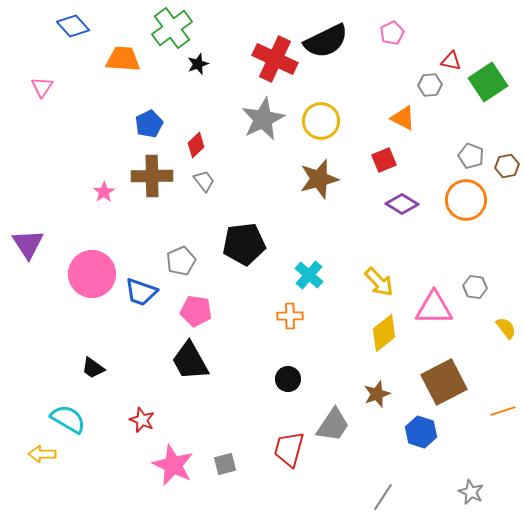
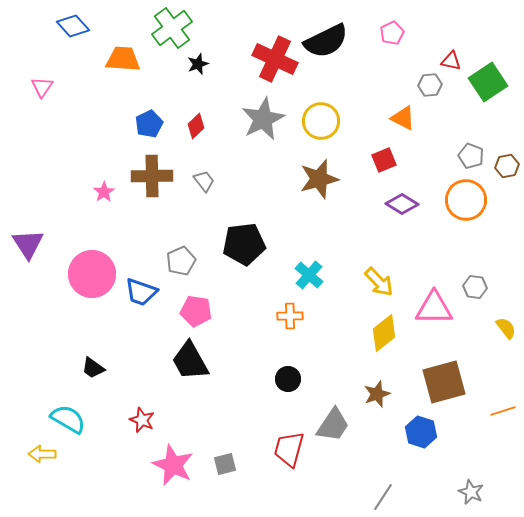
red diamond at (196, 145): moved 19 px up
brown square at (444, 382): rotated 12 degrees clockwise
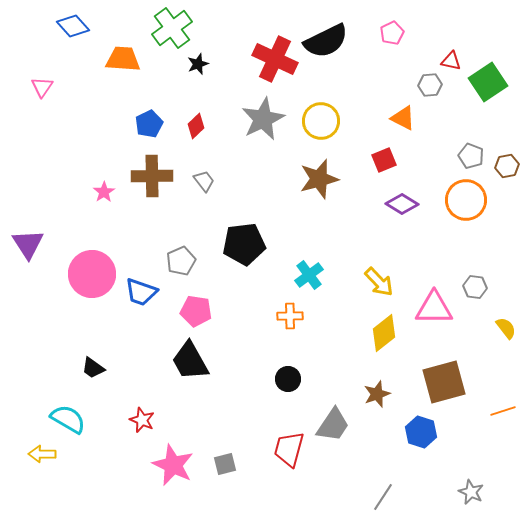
cyan cross at (309, 275): rotated 12 degrees clockwise
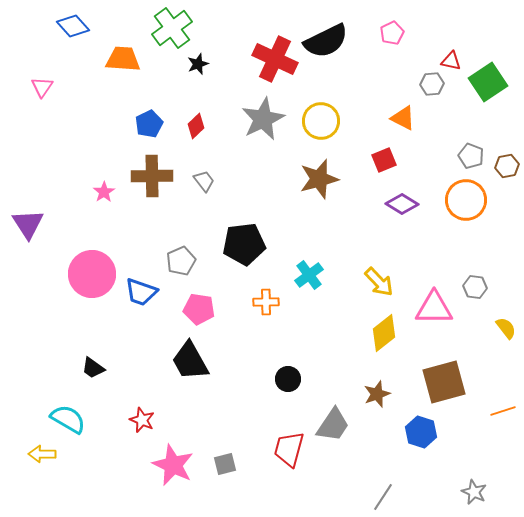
gray hexagon at (430, 85): moved 2 px right, 1 px up
purple triangle at (28, 244): moved 20 px up
pink pentagon at (196, 311): moved 3 px right, 2 px up
orange cross at (290, 316): moved 24 px left, 14 px up
gray star at (471, 492): moved 3 px right
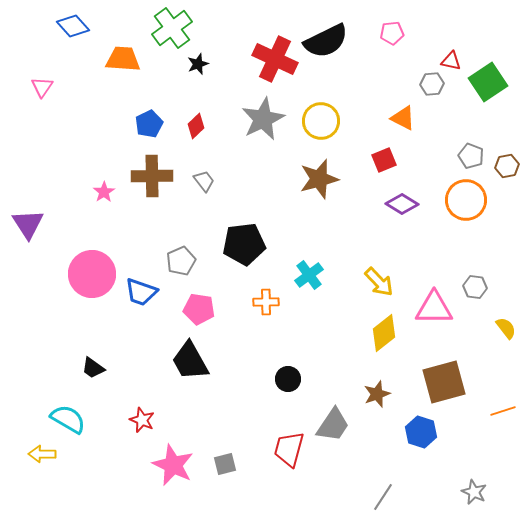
pink pentagon at (392, 33): rotated 20 degrees clockwise
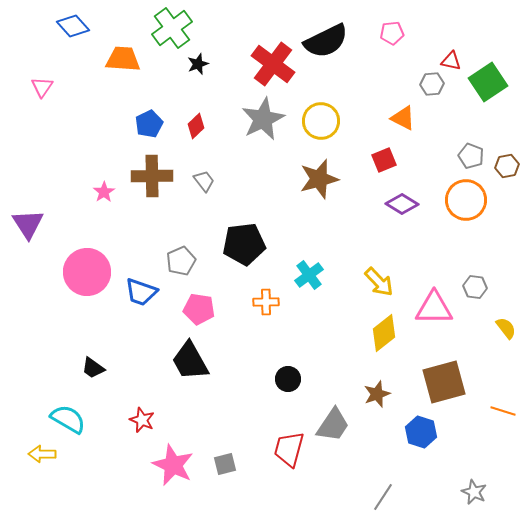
red cross at (275, 59): moved 2 px left, 5 px down; rotated 12 degrees clockwise
pink circle at (92, 274): moved 5 px left, 2 px up
orange line at (503, 411): rotated 35 degrees clockwise
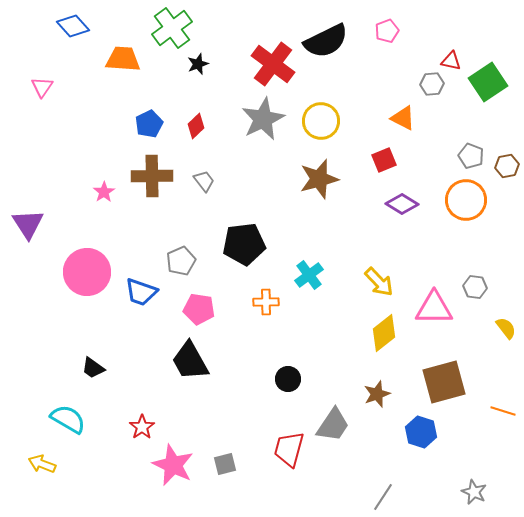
pink pentagon at (392, 33): moved 5 px left, 2 px up; rotated 15 degrees counterclockwise
red star at (142, 420): moved 7 px down; rotated 15 degrees clockwise
yellow arrow at (42, 454): moved 10 px down; rotated 20 degrees clockwise
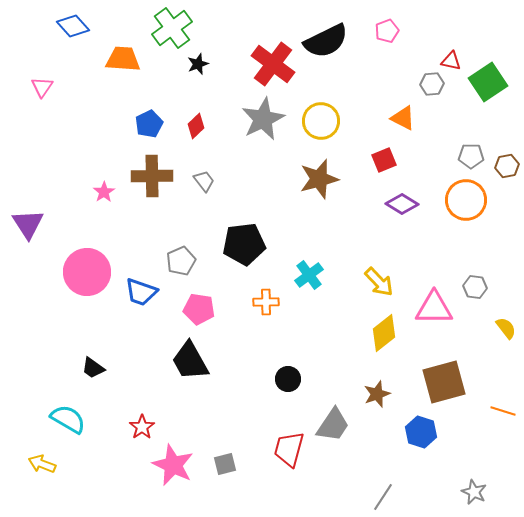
gray pentagon at (471, 156): rotated 20 degrees counterclockwise
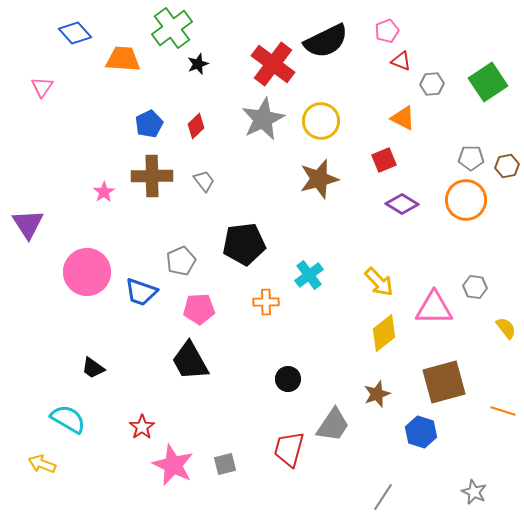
blue diamond at (73, 26): moved 2 px right, 7 px down
red triangle at (451, 61): moved 50 px left; rotated 10 degrees clockwise
gray pentagon at (471, 156): moved 2 px down
pink pentagon at (199, 309): rotated 12 degrees counterclockwise
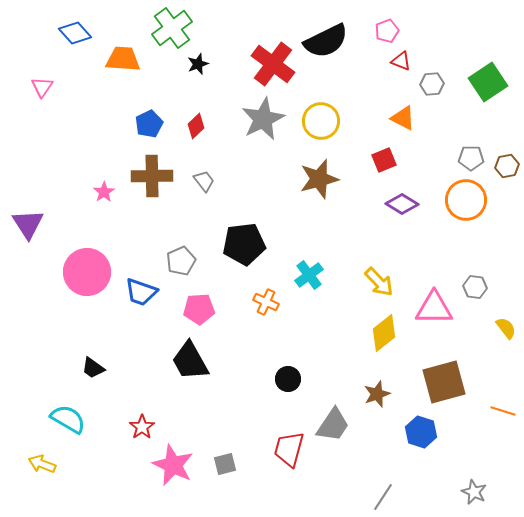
orange cross at (266, 302): rotated 25 degrees clockwise
